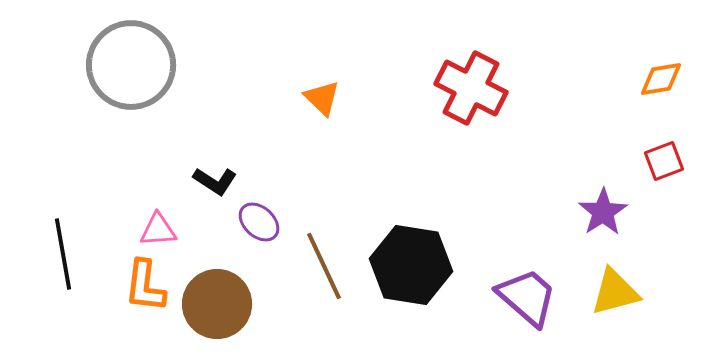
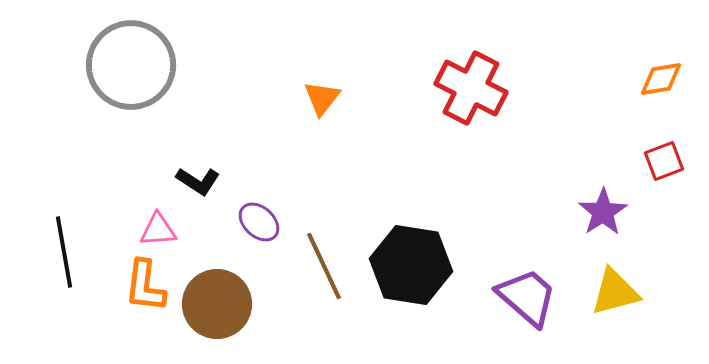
orange triangle: rotated 24 degrees clockwise
black L-shape: moved 17 px left
black line: moved 1 px right, 2 px up
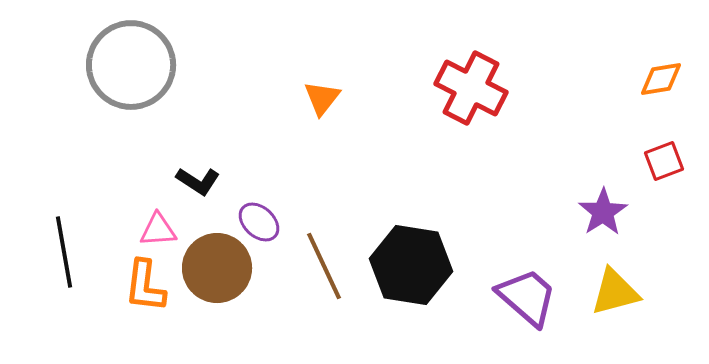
brown circle: moved 36 px up
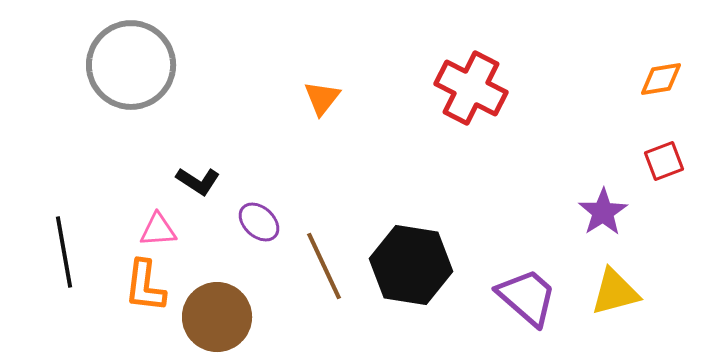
brown circle: moved 49 px down
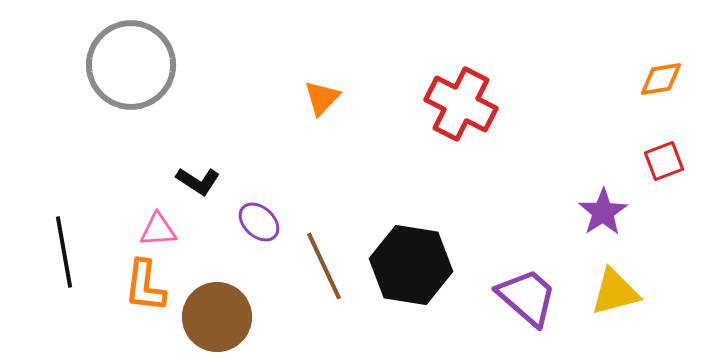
red cross: moved 10 px left, 16 px down
orange triangle: rotated 6 degrees clockwise
